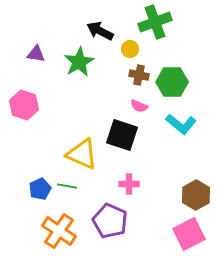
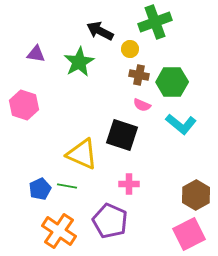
pink semicircle: moved 3 px right, 1 px up
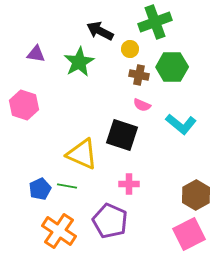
green hexagon: moved 15 px up
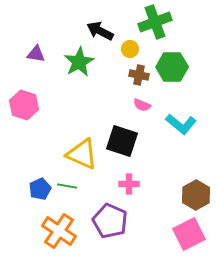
black square: moved 6 px down
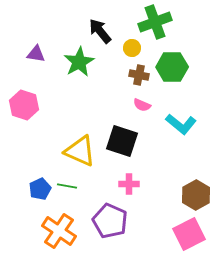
black arrow: rotated 24 degrees clockwise
yellow circle: moved 2 px right, 1 px up
yellow triangle: moved 2 px left, 3 px up
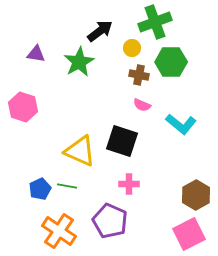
black arrow: rotated 92 degrees clockwise
green hexagon: moved 1 px left, 5 px up
pink hexagon: moved 1 px left, 2 px down
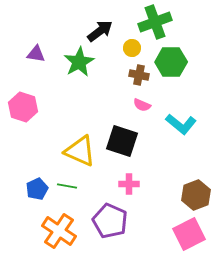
blue pentagon: moved 3 px left
brown hexagon: rotated 8 degrees clockwise
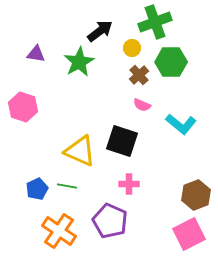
brown cross: rotated 36 degrees clockwise
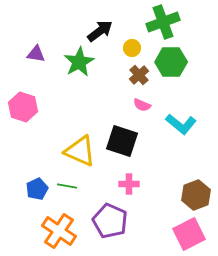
green cross: moved 8 px right
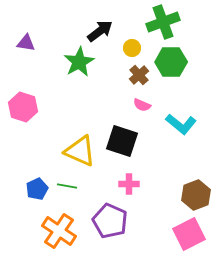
purple triangle: moved 10 px left, 11 px up
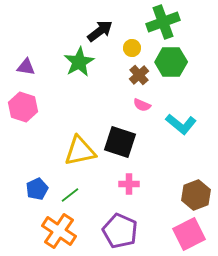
purple triangle: moved 24 px down
black square: moved 2 px left, 1 px down
yellow triangle: rotated 36 degrees counterclockwise
green line: moved 3 px right, 9 px down; rotated 48 degrees counterclockwise
purple pentagon: moved 10 px right, 10 px down
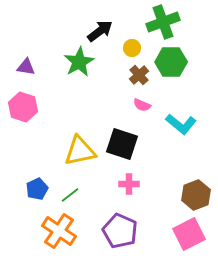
black square: moved 2 px right, 2 px down
